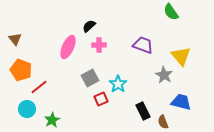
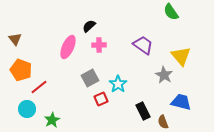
purple trapezoid: rotated 15 degrees clockwise
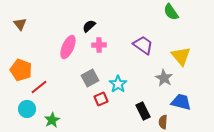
brown triangle: moved 5 px right, 15 px up
gray star: moved 3 px down
brown semicircle: rotated 24 degrees clockwise
